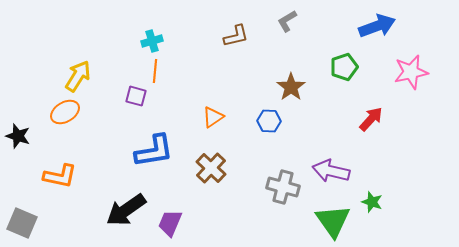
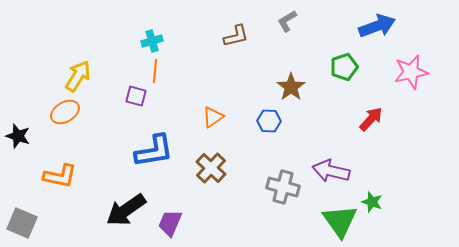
green triangle: moved 7 px right
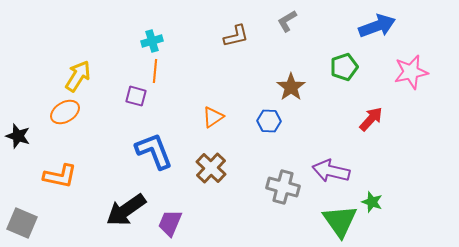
blue L-shape: rotated 102 degrees counterclockwise
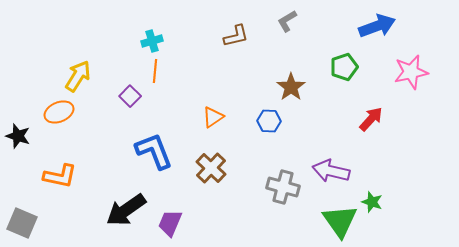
purple square: moved 6 px left; rotated 30 degrees clockwise
orange ellipse: moved 6 px left; rotated 8 degrees clockwise
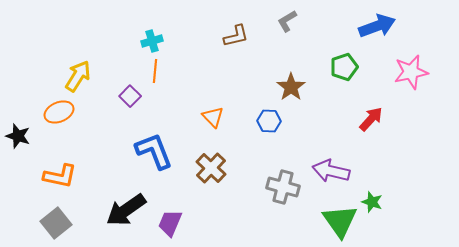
orange triangle: rotated 40 degrees counterclockwise
gray square: moved 34 px right; rotated 28 degrees clockwise
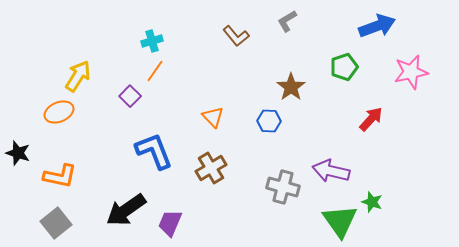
brown L-shape: rotated 64 degrees clockwise
orange line: rotated 30 degrees clockwise
black star: moved 17 px down
brown cross: rotated 16 degrees clockwise
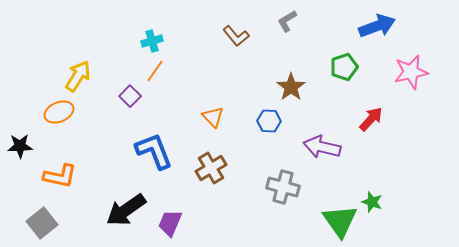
black star: moved 2 px right, 7 px up; rotated 20 degrees counterclockwise
purple arrow: moved 9 px left, 24 px up
gray square: moved 14 px left
